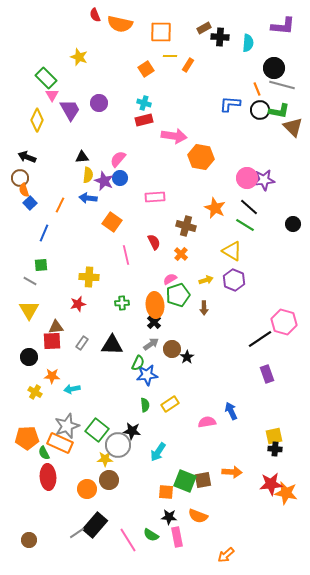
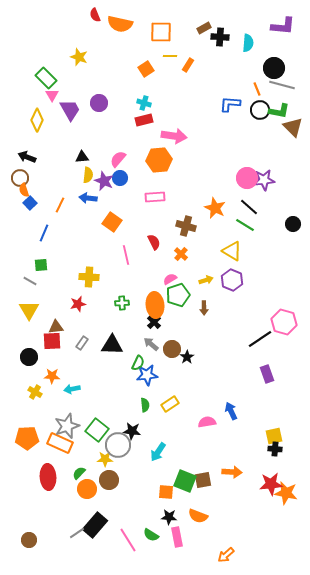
orange hexagon at (201, 157): moved 42 px left, 3 px down; rotated 15 degrees counterclockwise
purple hexagon at (234, 280): moved 2 px left
gray arrow at (151, 344): rotated 105 degrees counterclockwise
green semicircle at (44, 453): moved 35 px right, 20 px down; rotated 72 degrees clockwise
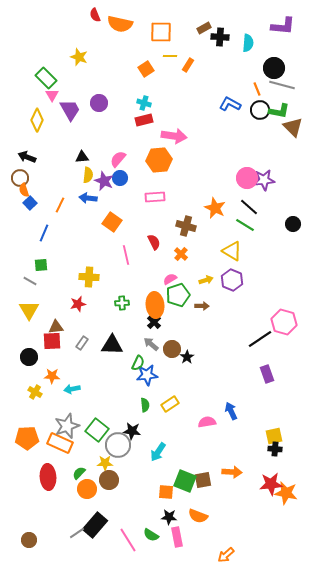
blue L-shape at (230, 104): rotated 25 degrees clockwise
brown arrow at (204, 308): moved 2 px left, 2 px up; rotated 88 degrees counterclockwise
yellow star at (105, 459): moved 4 px down
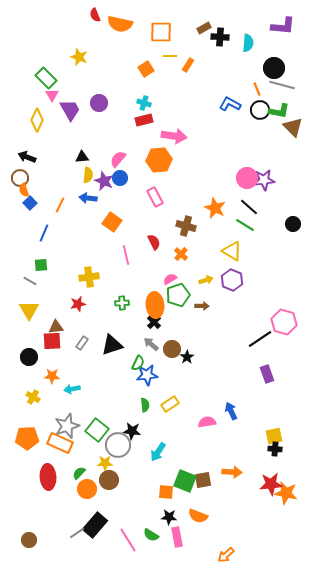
pink rectangle at (155, 197): rotated 66 degrees clockwise
yellow cross at (89, 277): rotated 12 degrees counterclockwise
black triangle at (112, 345): rotated 20 degrees counterclockwise
yellow cross at (35, 392): moved 2 px left, 5 px down
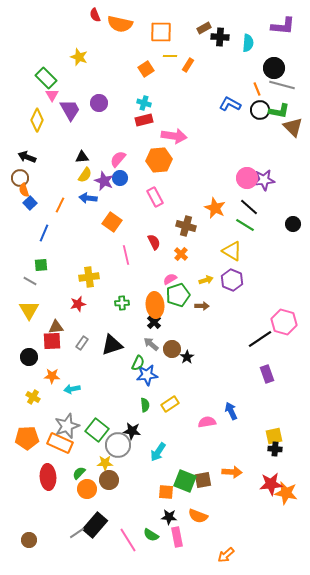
yellow semicircle at (88, 175): moved 3 px left; rotated 28 degrees clockwise
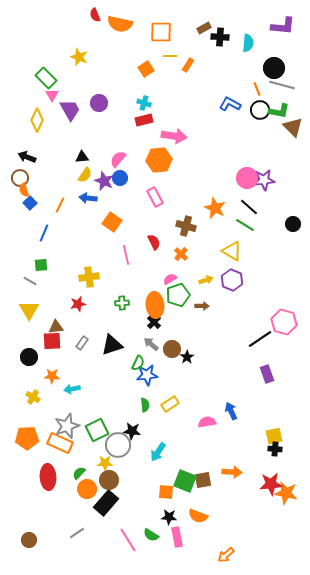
green square at (97, 430): rotated 25 degrees clockwise
black rectangle at (95, 525): moved 11 px right, 22 px up
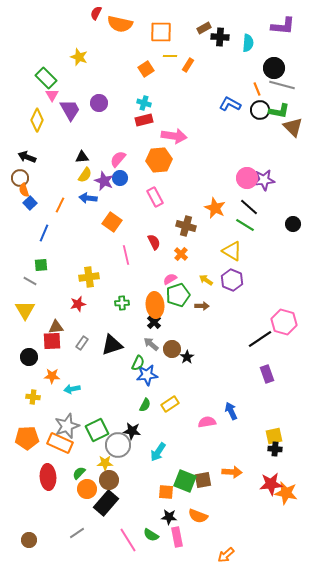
red semicircle at (95, 15): moved 1 px right, 2 px up; rotated 48 degrees clockwise
yellow arrow at (206, 280): rotated 128 degrees counterclockwise
yellow triangle at (29, 310): moved 4 px left
yellow cross at (33, 397): rotated 24 degrees counterclockwise
green semicircle at (145, 405): rotated 32 degrees clockwise
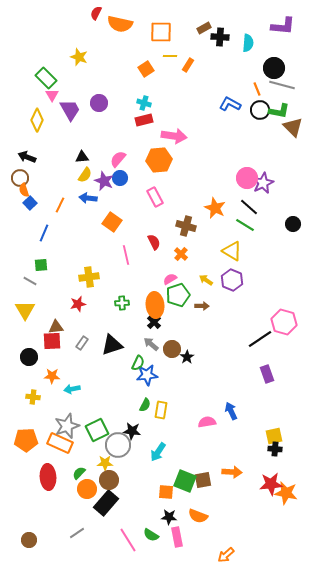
purple star at (264, 180): moved 1 px left, 3 px down; rotated 20 degrees counterclockwise
yellow rectangle at (170, 404): moved 9 px left, 6 px down; rotated 48 degrees counterclockwise
orange pentagon at (27, 438): moved 1 px left, 2 px down
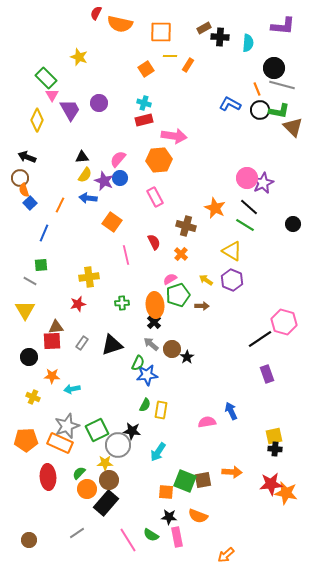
yellow cross at (33, 397): rotated 16 degrees clockwise
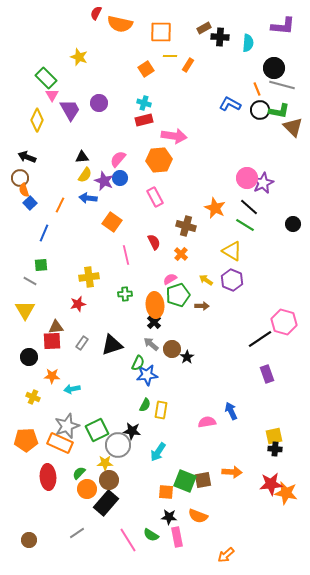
green cross at (122, 303): moved 3 px right, 9 px up
